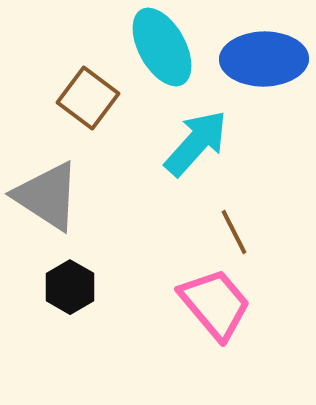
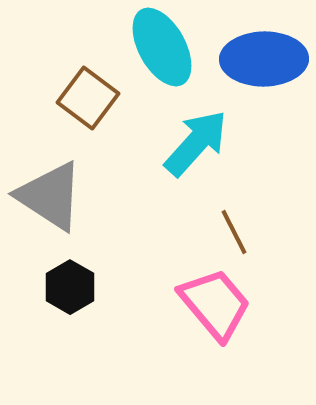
gray triangle: moved 3 px right
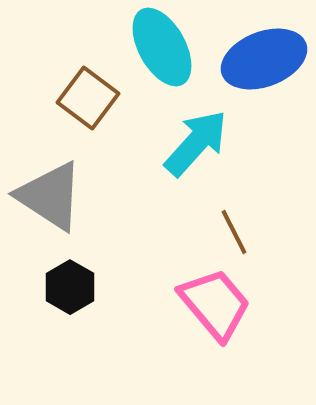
blue ellipse: rotated 20 degrees counterclockwise
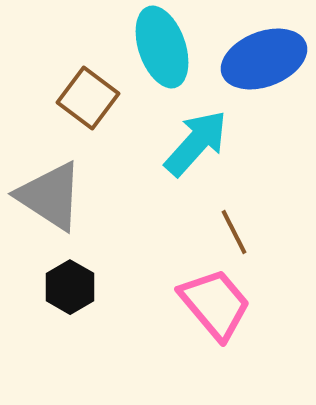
cyan ellipse: rotated 10 degrees clockwise
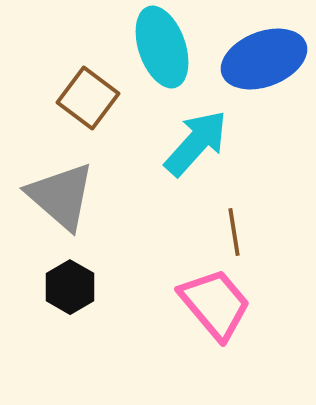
gray triangle: moved 11 px right; rotated 8 degrees clockwise
brown line: rotated 18 degrees clockwise
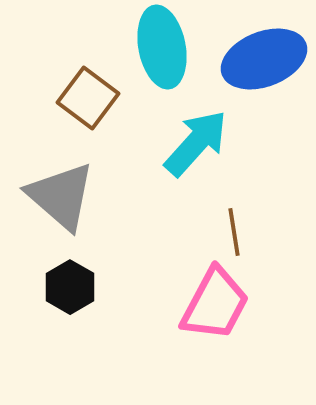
cyan ellipse: rotated 8 degrees clockwise
pink trapezoid: rotated 68 degrees clockwise
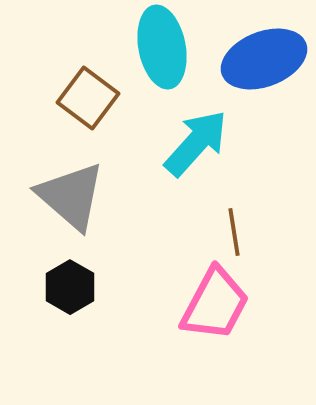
gray triangle: moved 10 px right
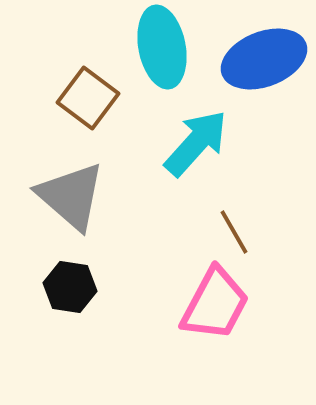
brown line: rotated 21 degrees counterclockwise
black hexagon: rotated 21 degrees counterclockwise
